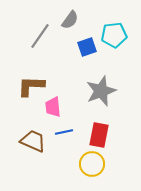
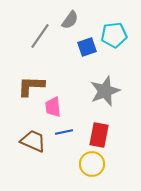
gray star: moved 4 px right
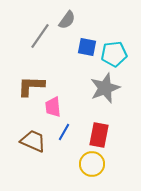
gray semicircle: moved 3 px left
cyan pentagon: moved 19 px down
blue square: rotated 30 degrees clockwise
gray star: moved 3 px up
blue line: rotated 48 degrees counterclockwise
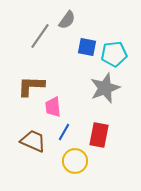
yellow circle: moved 17 px left, 3 px up
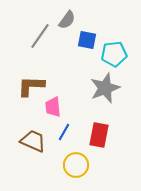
blue square: moved 7 px up
yellow circle: moved 1 px right, 4 px down
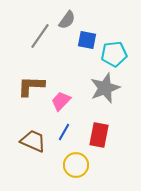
pink trapezoid: moved 8 px right, 6 px up; rotated 50 degrees clockwise
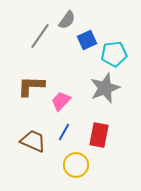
blue square: rotated 36 degrees counterclockwise
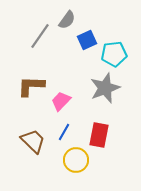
brown trapezoid: rotated 20 degrees clockwise
yellow circle: moved 5 px up
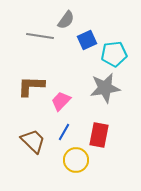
gray semicircle: moved 1 px left
gray line: rotated 64 degrees clockwise
gray star: rotated 12 degrees clockwise
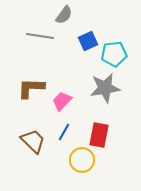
gray semicircle: moved 2 px left, 5 px up
blue square: moved 1 px right, 1 px down
brown L-shape: moved 2 px down
pink trapezoid: moved 1 px right
yellow circle: moved 6 px right
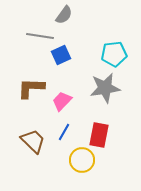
blue square: moved 27 px left, 14 px down
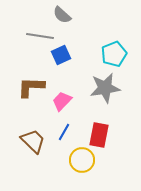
gray semicircle: moved 2 px left; rotated 96 degrees clockwise
cyan pentagon: rotated 15 degrees counterclockwise
brown L-shape: moved 1 px up
